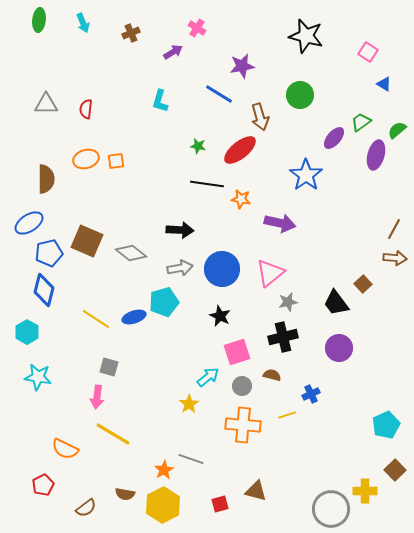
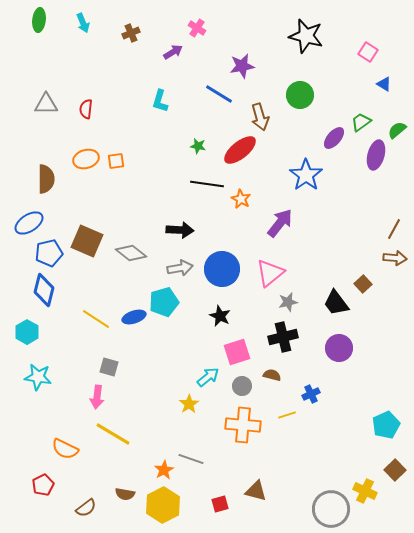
orange star at (241, 199): rotated 18 degrees clockwise
purple arrow at (280, 223): rotated 64 degrees counterclockwise
yellow cross at (365, 491): rotated 25 degrees clockwise
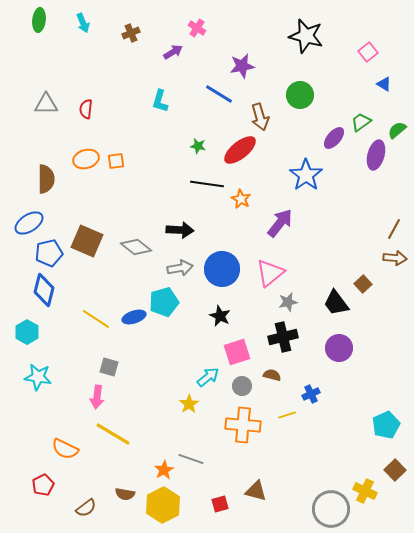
pink square at (368, 52): rotated 18 degrees clockwise
gray diamond at (131, 253): moved 5 px right, 6 px up
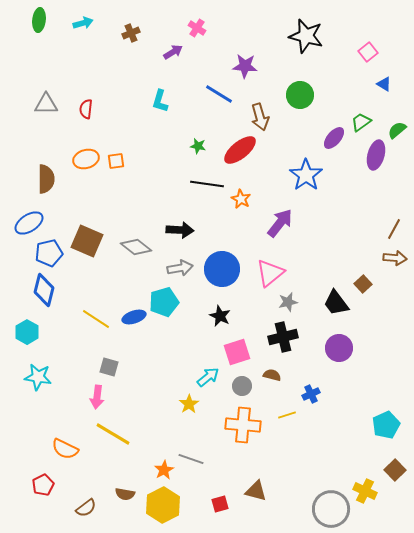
cyan arrow at (83, 23): rotated 84 degrees counterclockwise
purple star at (242, 66): moved 3 px right; rotated 15 degrees clockwise
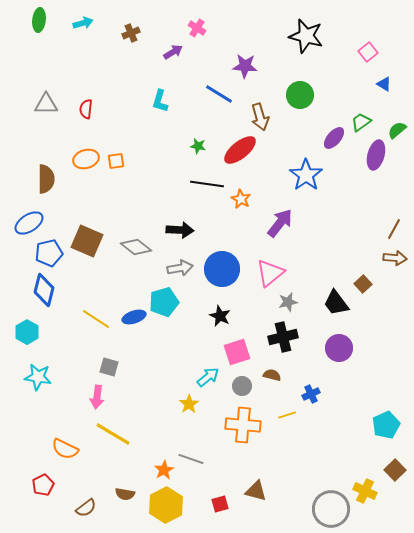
yellow hexagon at (163, 505): moved 3 px right
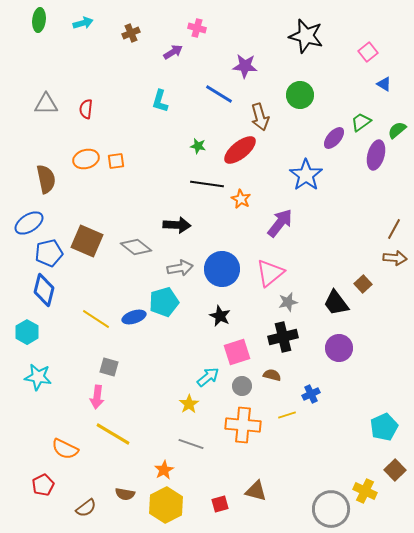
pink cross at (197, 28): rotated 18 degrees counterclockwise
brown semicircle at (46, 179): rotated 12 degrees counterclockwise
black arrow at (180, 230): moved 3 px left, 5 px up
cyan pentagon at (386, 425): moved 2 px left, 2 px down
gray line at (191, 459): moved 15 px up
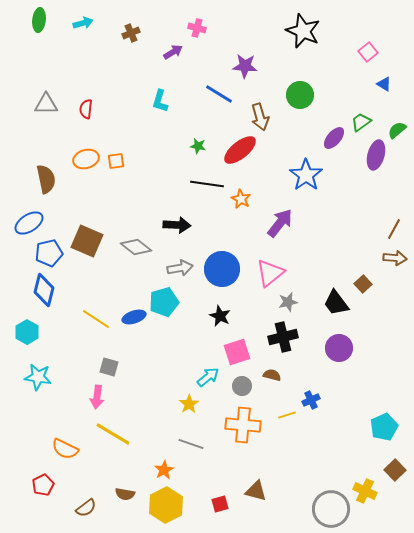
black star at (306, 36): moved 3 px left, 5 px up; rotated 8 degrees clockwise
blue cross at (311, 394): moved 6 px down
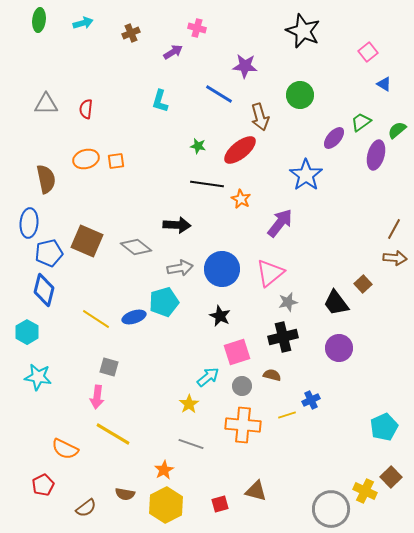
blue ellipse at (29, 223): rotated 52 degrees counterclockwise
brown square at (395, 470): moved 4 px left, 7 px down
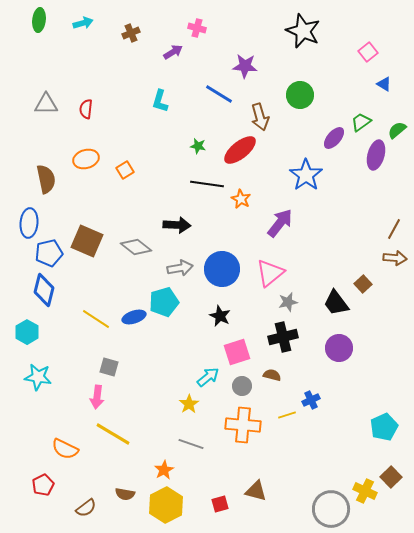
orange square at (116, 161): moved 9 px right, 9 px down; rotated 24 degrees counterclockwise
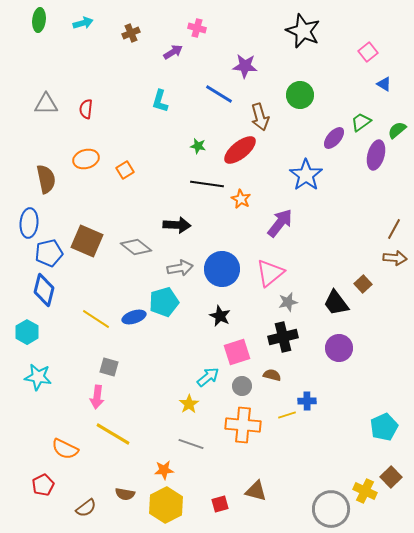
blue cross at (311, 400): moved 4 px left, 1 px down; rotated 24 degrees clockwise
orange star at (164, 470): rotated 24 degrees clockwise
